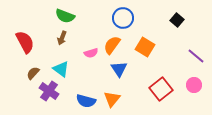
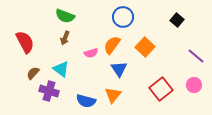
blue circle: moved 1 px up
brown arrow: moved 3 px right
orange square: rotated 12 degrees clockwise
purple cross: rotated 18 degrees counterclockwise
orange triangle: moved 1 px right, 4 px up
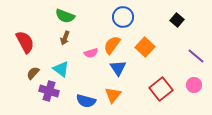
blue triangle: moved 1 px left, 1 px up
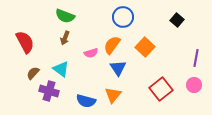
purple line: moved 2 px down; rotated 60 degrees clockwise
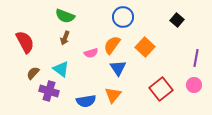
blue semicircle: rotated 24 degrees counterclockwise
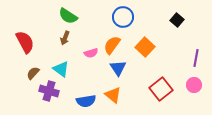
green semicircle: moved 3 px right; rotated 12 degrees clockwise
orange triangle: rotated 30 degrees counterclockwise
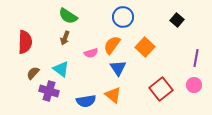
red semicircle: rotated 30 degrees clockwise
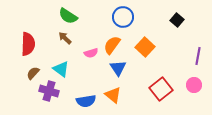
brown arrow: rotated 112 degrees clockwise
red semicircle: moved 3 px right, 2 px down
purple line: moved 2 px right, 2 px up
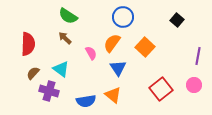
orange semicircle: moved 2 px up
pink semicircle: rotated 104 degrees counterclockwise
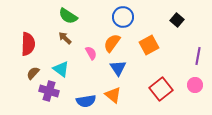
orange square: moved 4 px right, 2 px up; rotated 18 degrees clockwise
pink circle: moved 1 px right
